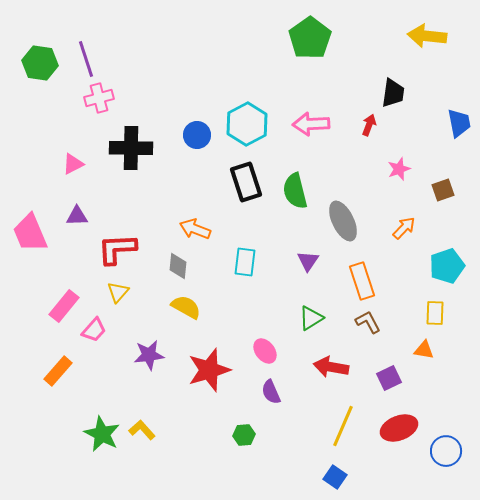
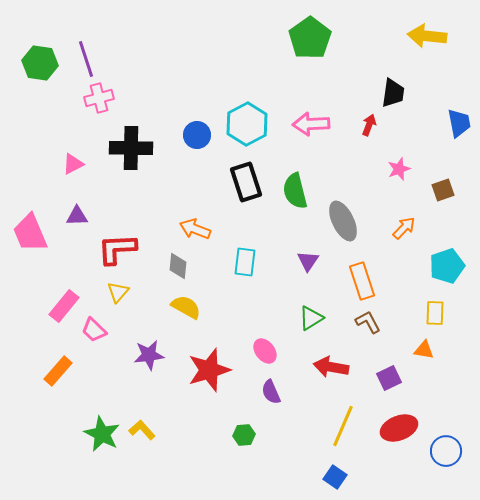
pink trapezoid at (94, 330): rotated 92 degrees clockwise
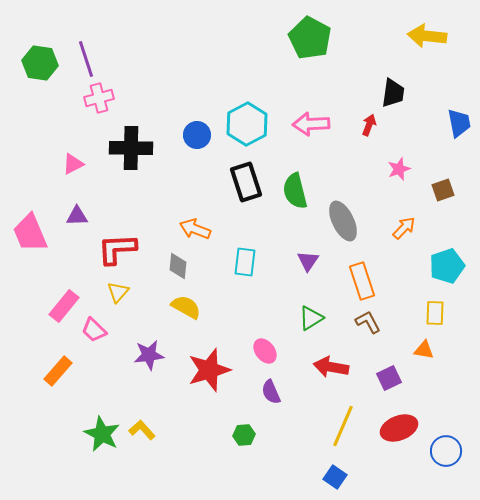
green pentagon at (310, 38): rotated 9 degrees counterclockwise
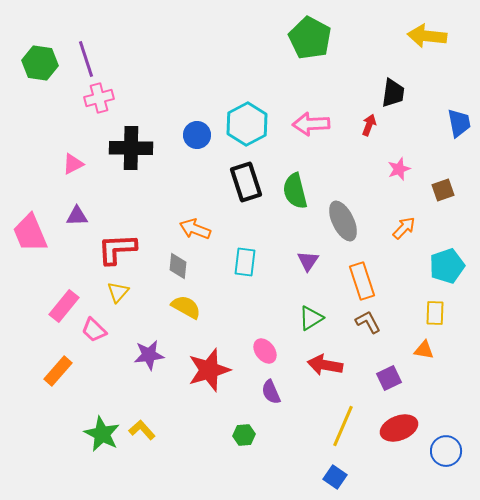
red arrow at (331, 367): moved 6 px left, 2 px up
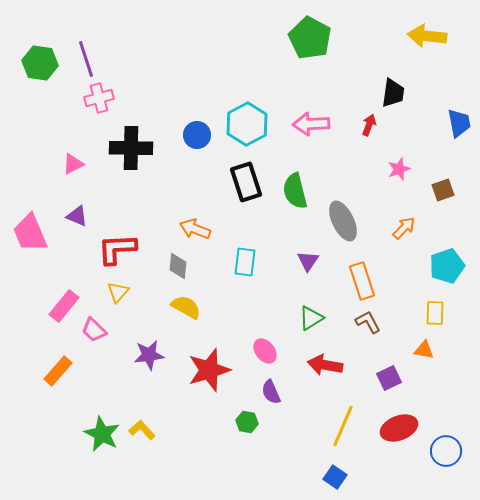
purple triangle at (77, 216): rotated 25 degrees clockwise
green hexagon at (244, 435): moved 3 px right, 13 px up; rotated 15 degrees clockwise
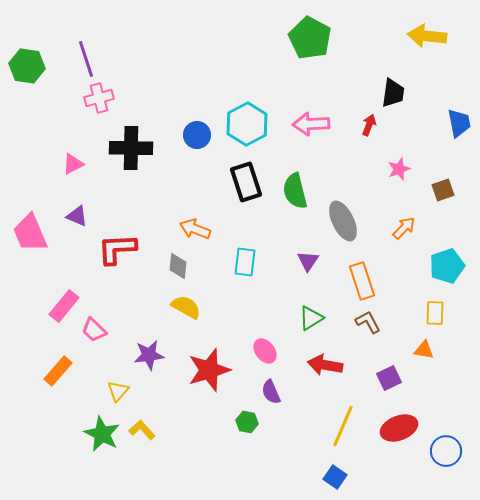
green hexagon at (40, 63): moved 13 px left, 3 px down
yellow triangle at (118, 292): moved 99 px down
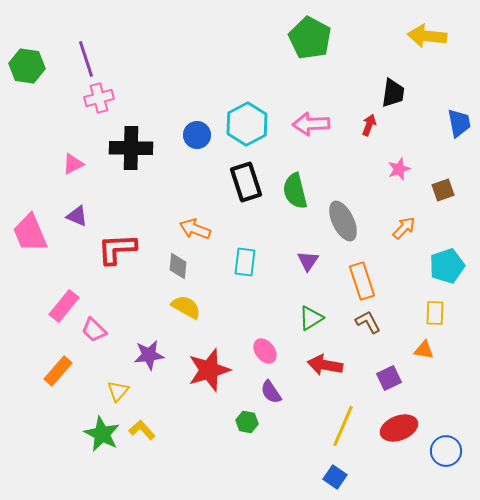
purple semicircle at (271, 392): rotated 10 degrees counterclockwise
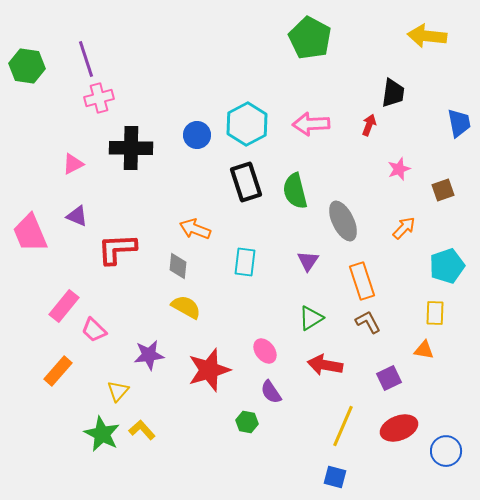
blue square at (335, 477): rotated 20 degrees counterclockwise
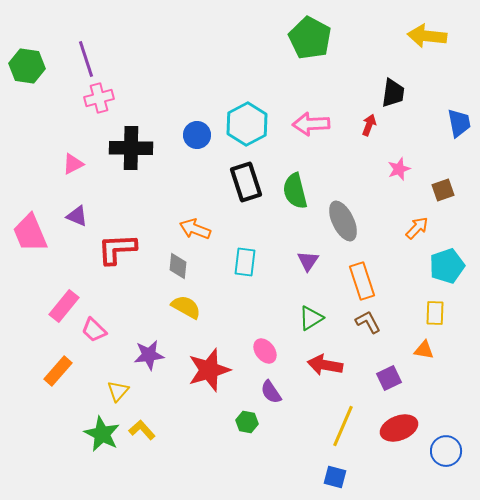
orange arrow at (404, 228): moved 13 px right
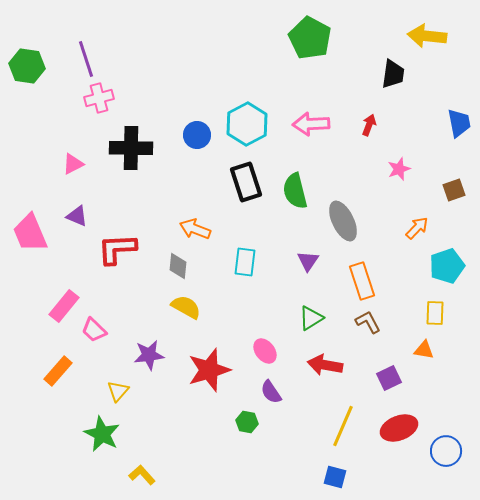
black trapezoid at (393, 93): moved 19 px up
brown square at (443, 190): moved 11 px right
yellow L-shape at (142, 430): moved 45 px down
